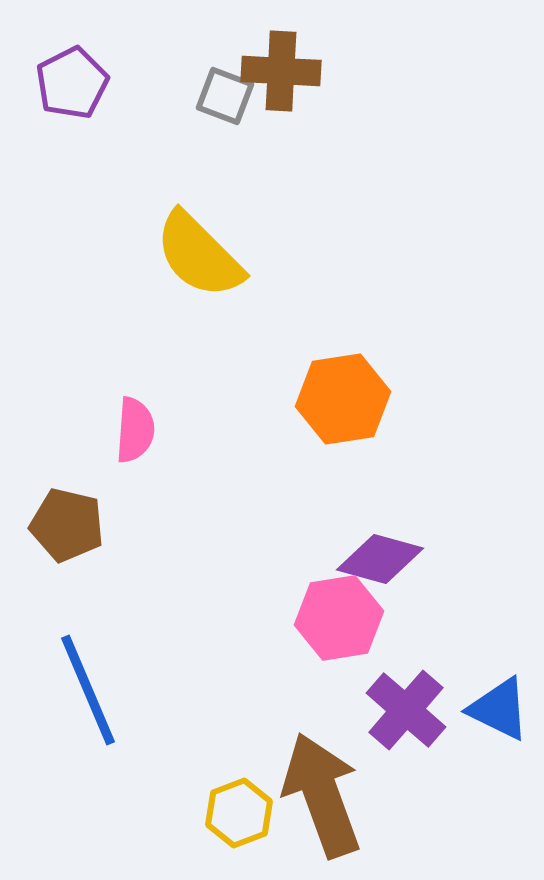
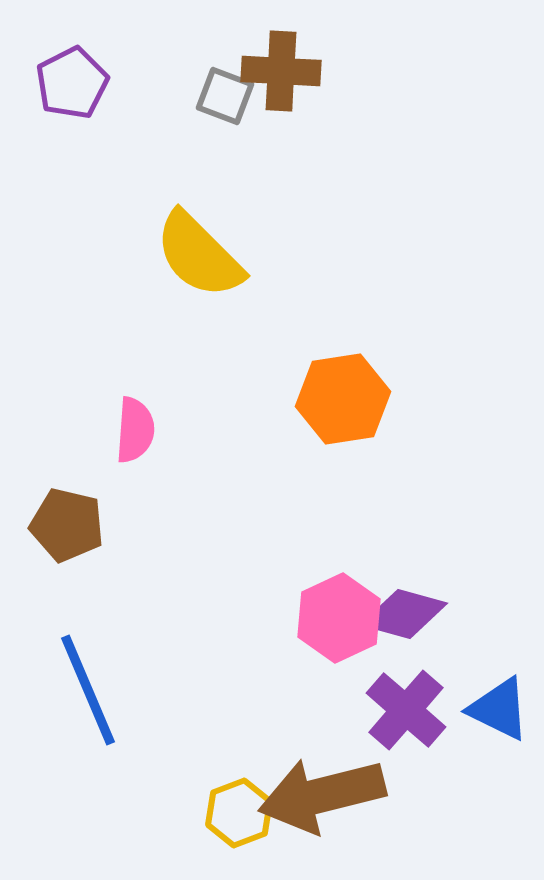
purple diamond: moved 24 px right, 55 px down
pink hexagon: rotated 16 degrees counterclockwise
brown arrow: rotated 84 degrees counterclockwise
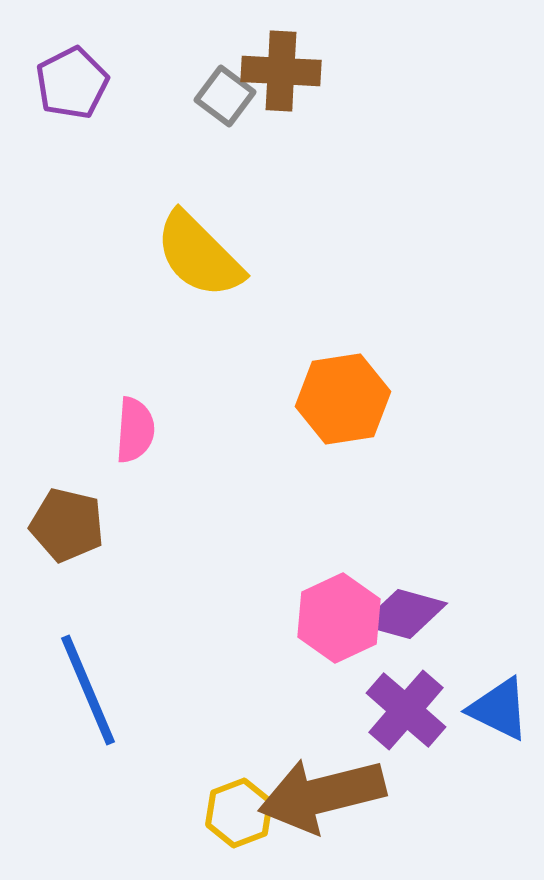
gray square: rotated 16 degrees clockwise
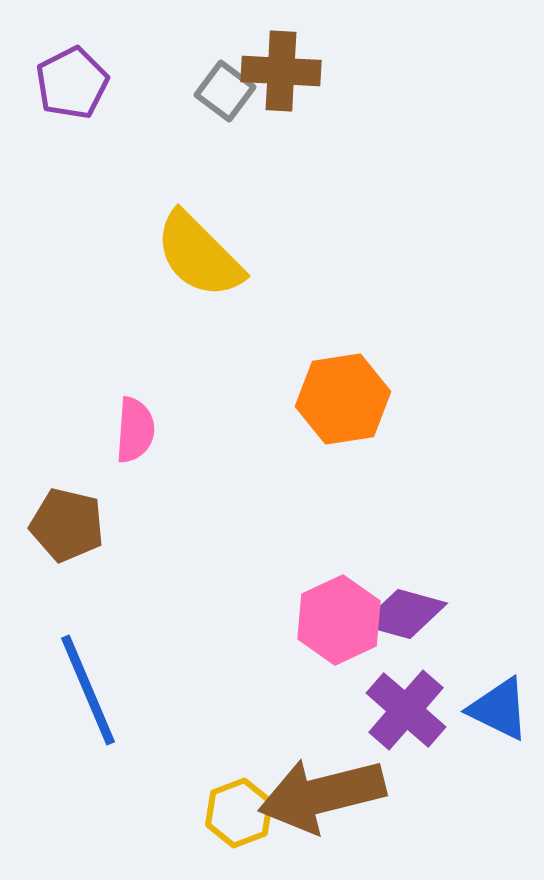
gray square: moved 5 px up
pink hexagon: moved 2 px down
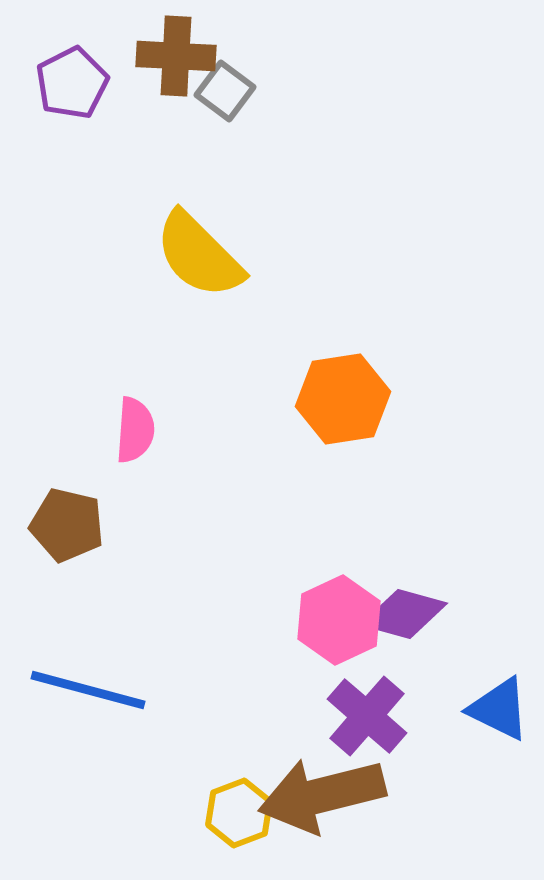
brown cross: moved 105 px left, 15 px up
blue line: rotated 52 degrees counterclockwise
purple cross: moved 39 px left, 6 px down
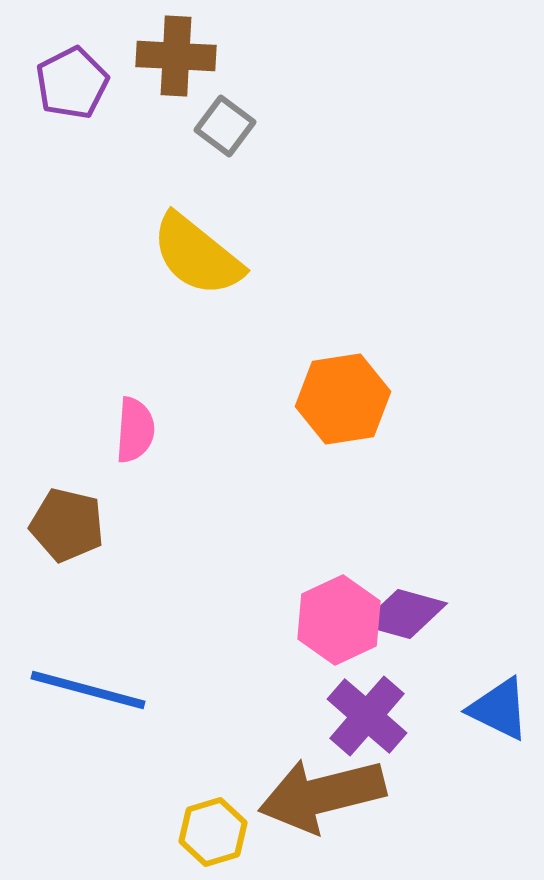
gray square: moved 35 px down
yellow semicircle: moved 2 px left; rotated 6 degrees counterclockwise
yellow hexagon: moved 26 px left, 19 px down; rotated 4 degrees clockwise
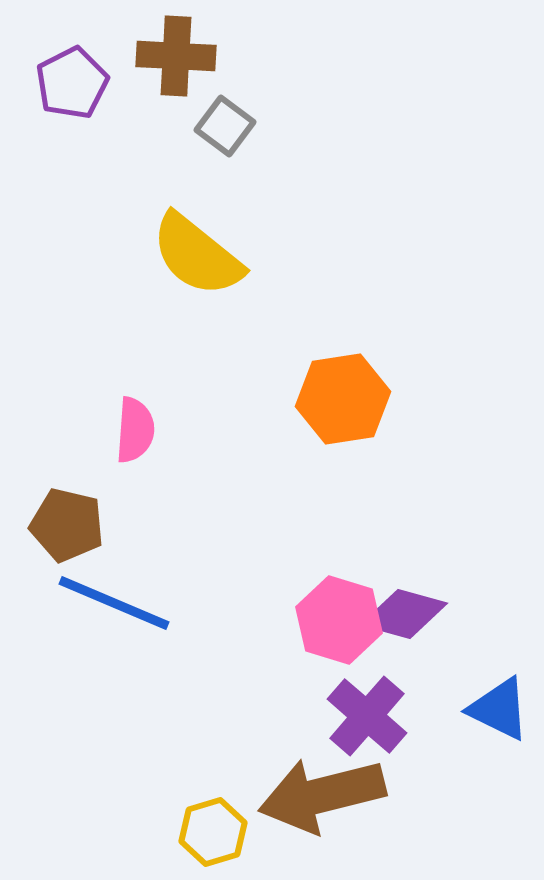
pink hexagon: rotated 18 degrees counterclockwise
blue line: moved 26 px right, 87 px up; rotated 8 degrees clockwise
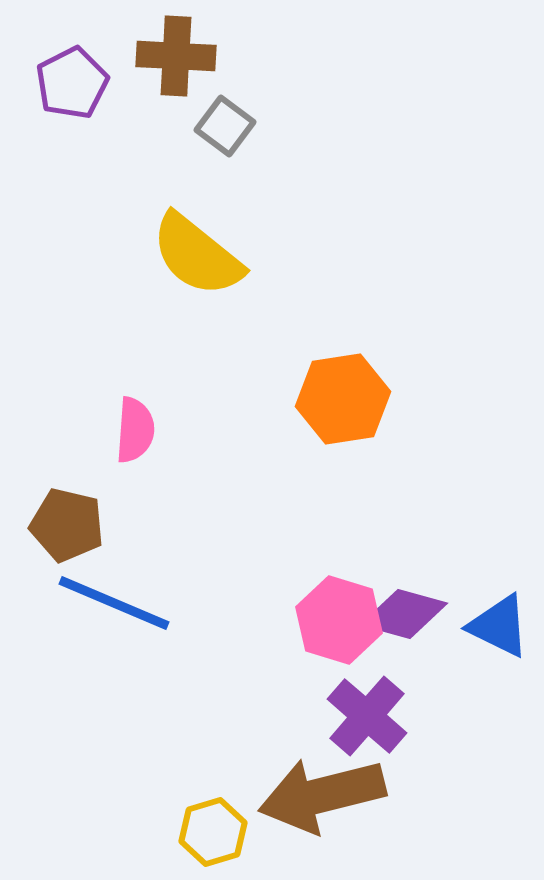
blue triangle: moved 83 px up
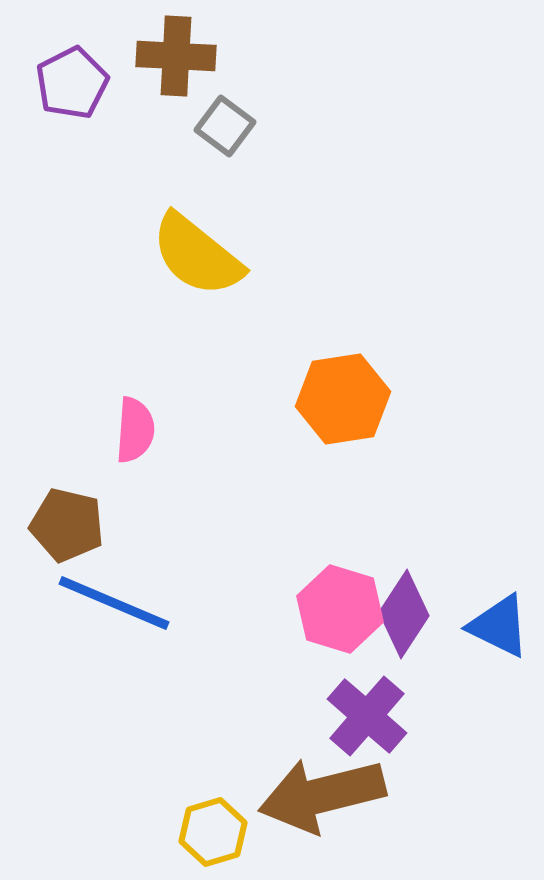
purple diamond: rotated 72 degrees counterclockwise
pink hexagon: moved 1 px right, 11 px up
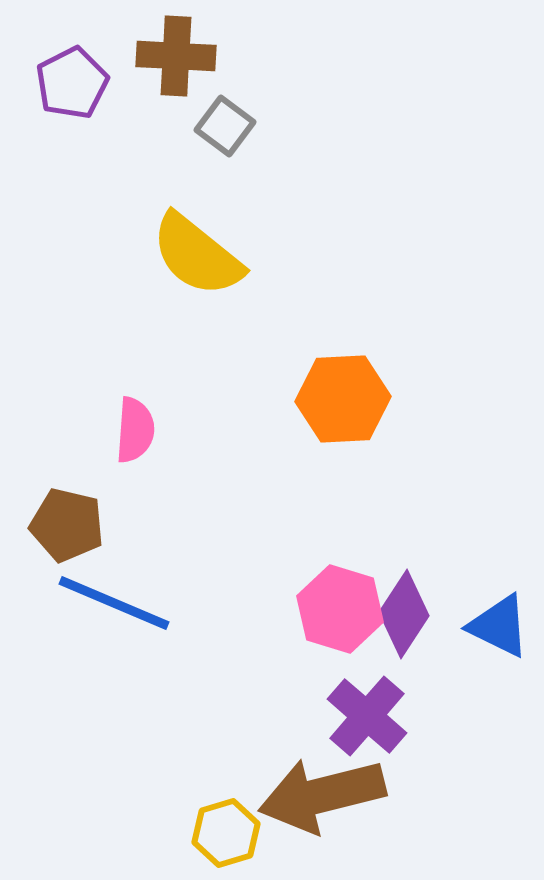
orange hexagon: rotated 6 degrees clockwise
yellow hexagon: moved 13 px right, 1 px down
